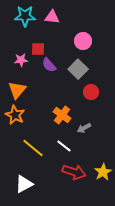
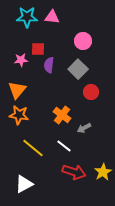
cyan star: moved 2 px right, 1 px down
purple semicircle: rotated 49 degrees clockwise
orange star: moved 4 px right; rotated 18 degrees counterclockwise
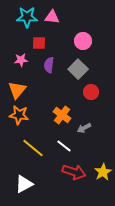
red square: moved 1 px right, 6 px up
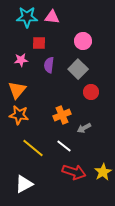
orange cross: rotated 30 degrees clockwise
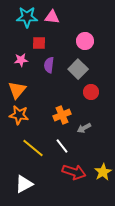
pink circle: moved 2 px right
white line: moved 2 px left; rotated 14 degrees clockwise
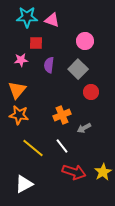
pink triangle: moved 3 px down; rotated 14 degrees clockwise
red square: moved 3 px left
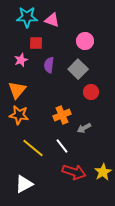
pink star: rotated 16 degrees counterclockwise
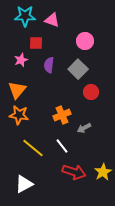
cyan star: moved 2 px left, 1 px up
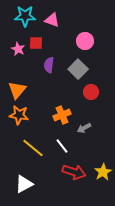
pink star: moved 3 px left, 11 px up; rotated 24 degrees counterclockwise
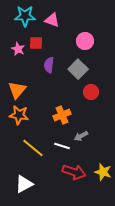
gray arrow: moved 3 px left, 8 px down
white line: rotated 35 degrees counterclockwise
yellow star: rotated 24 degrees counterclockwise
